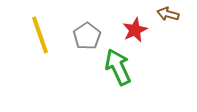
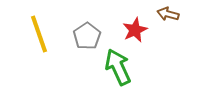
yellow line: moved 1 px left, 1 px up
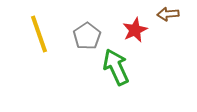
brown arrow: rotated 20 degrees counterclockwise
green arrow: moved 2 px left
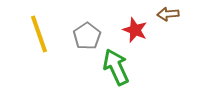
red star: rotated 25 degrees counterclockwise
